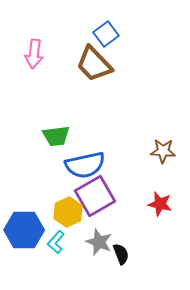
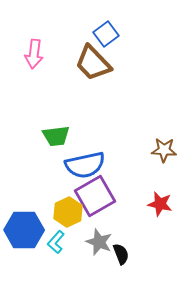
brown trapezoid: moved 1 px left, 1 px up
brown star: moved 1 px right, 1 px up
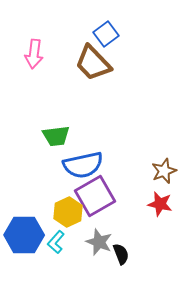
brown star: moved 21 px down; rotated 25 degrees counterclockwise
blue semicircle: moved 2 px left
blue hexagon: moved 5 px down
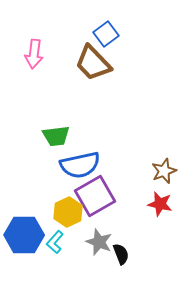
blue semicircle: moved 3 px left
cyan L-shape: moved 1 px left
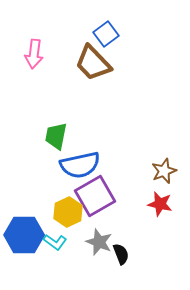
green trapezoid: rotated 108 degrees clockwise
cyan L-shape: rotated 95 degrees counterclockwise
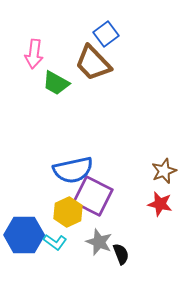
green trapezoid: moved 53 px up; rotated 72 degrees counterclockwise
blue semicircle: moved 7 px left, 5 px down
purple square: moved 2 px left; rotated 33 degrees counterclockwise
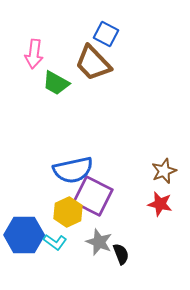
blue square: rotated 25 degrees counterclockwise
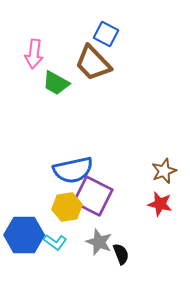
yellow hexagon: moved 1 px left, 5 px up; rotated 16 degrees clockwise
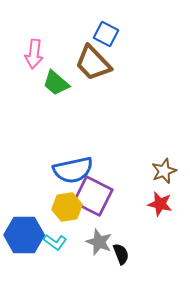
green trapezoid: rotated 12 degrees clockwise
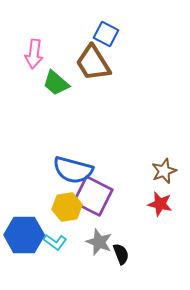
brown trapezoid: rotated 12 degrees clockwise
blue semicircle: rotated 27 degrees clockwise
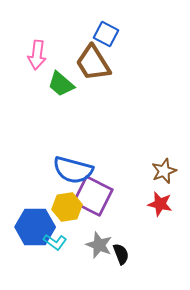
pink arrow: moved 3 px right, 1 px down
green trapezoid: moved 5 px right, 1 px down
blue hexagon: moved 11 px right, 8 px up
gray star: moved 3 px down
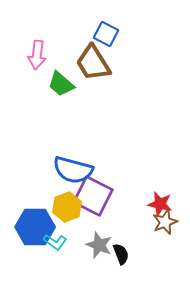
brown star: moved 1 px right, 51 px down
yellow hexagon: rotated 12 degrees counterclockwise
